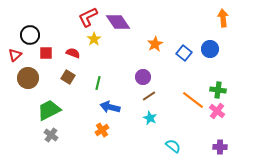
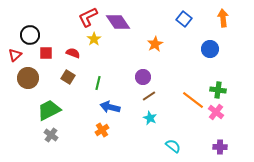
blue square: moved 34 px up
pink cross: moved 1 px left, 1 px down
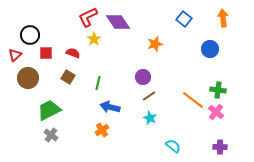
orange star: rotated 14 degrees clockwise
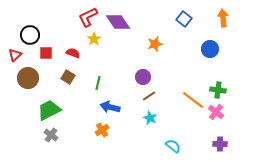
purple cross: moved 3 px up
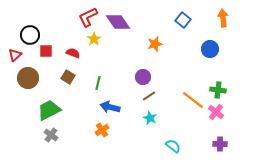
blue square: moved 1 px left, 1 px down
red square: moved 2 px up
